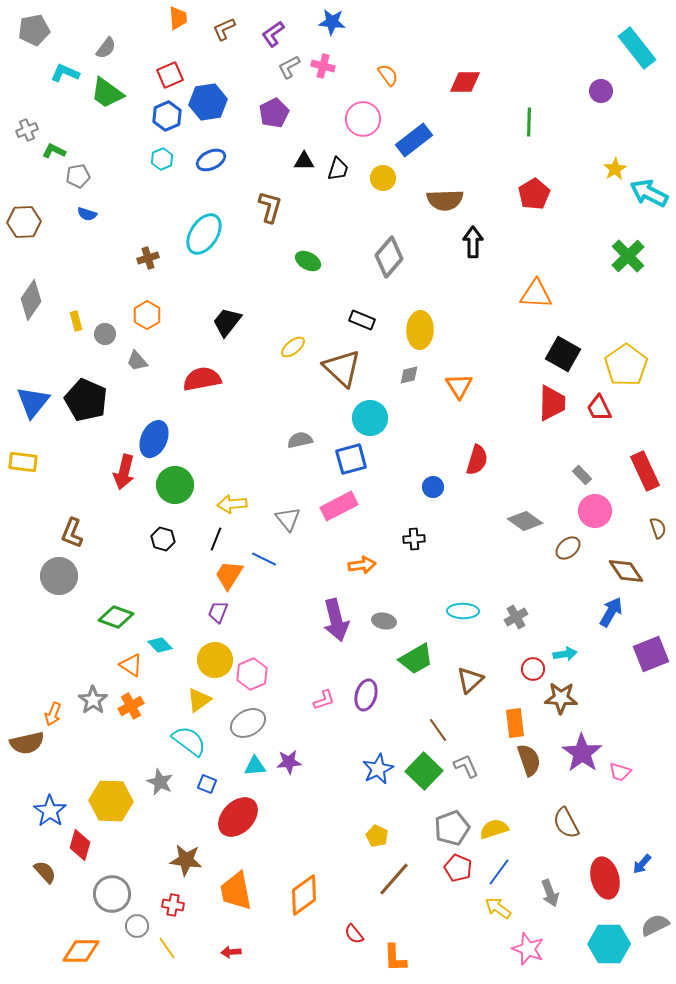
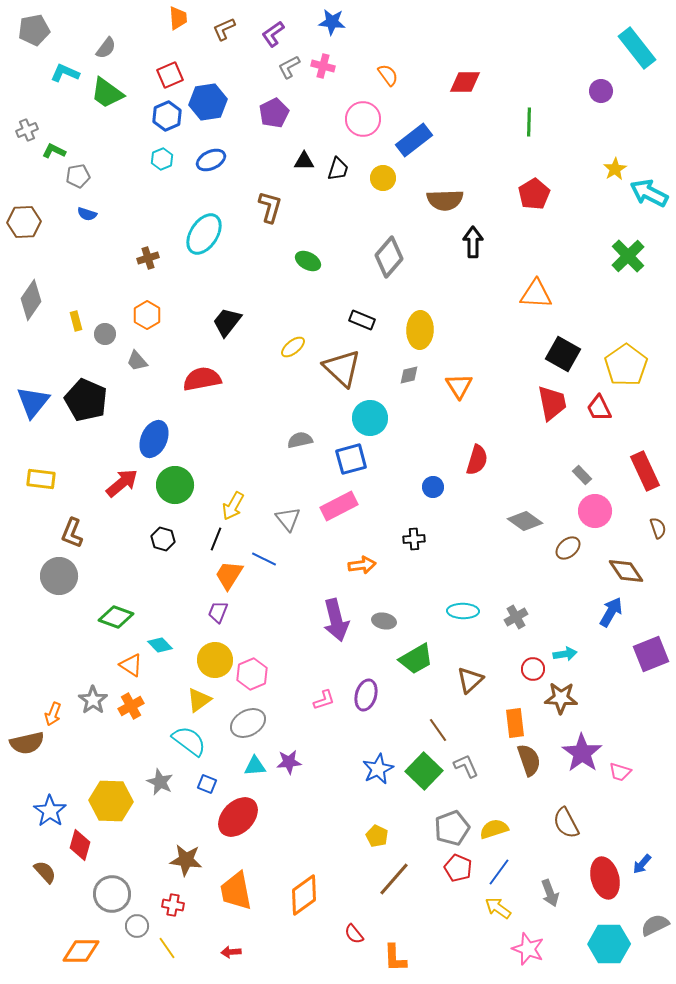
red trapezoid at (552, 403): rotated 12 degrees counterclockwise
yellow rectangle at (23, 462): moved 18 px right, 17 px down
red arrow at (124, 472): moved 2 px left, 11 px down; rotated 144 degrees counterclockwise
yellow arrow at (232, 504): moved 1 px right, 2 px down; rotated 56 degrees counterclockwise
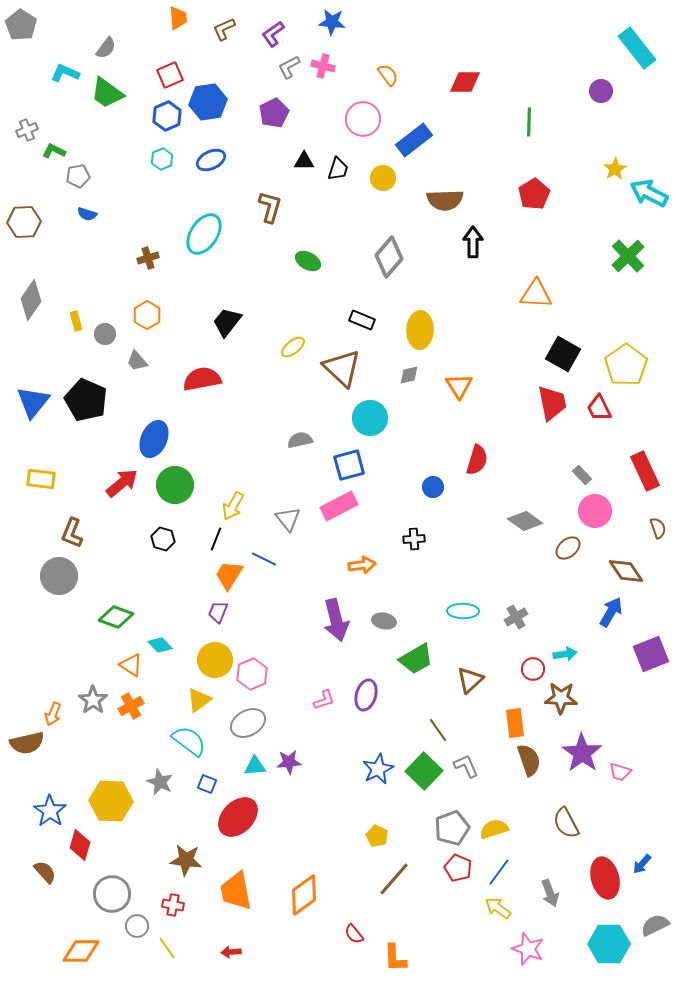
gray pentagon at (34, 30): moved 13 px left, 5 px up; rotated 28 degrees counterclockwise
blue square at (351, 459): moved 2 px left, 6 px down
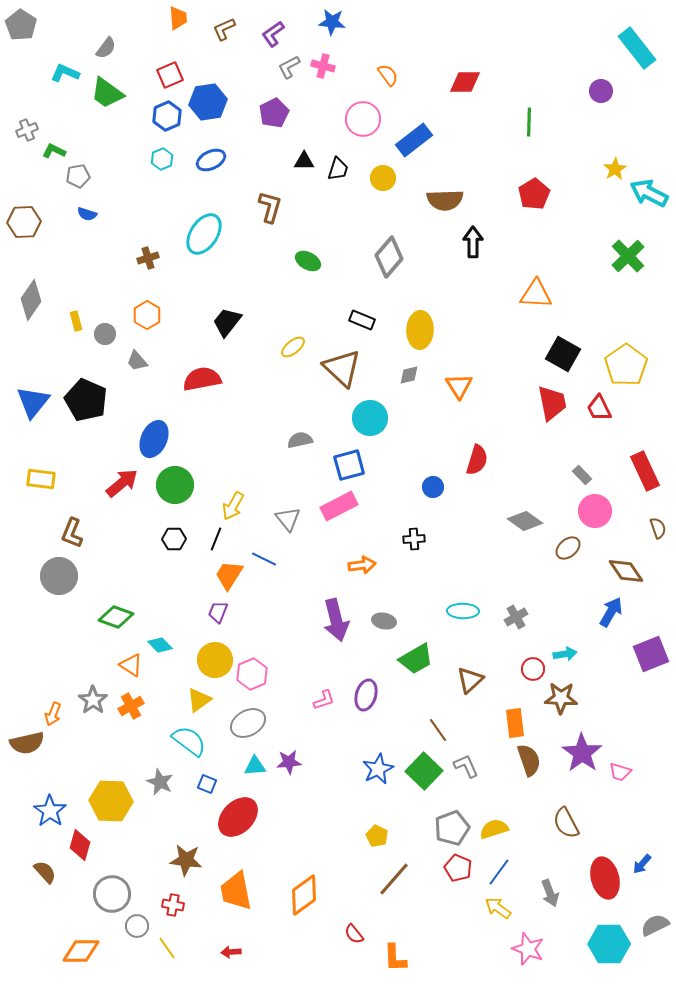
black hexagon at (163, 539): moved 11 px right; rotated 15 degrees counterclockwise
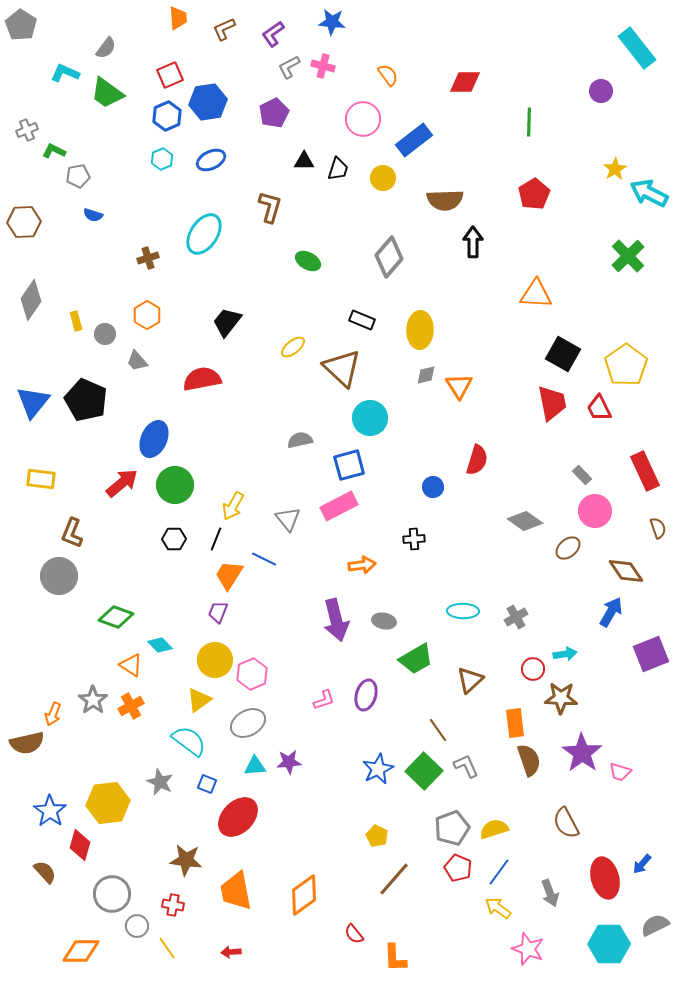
blue semicircle at (87, 214): moved 6 px right, 1 px down
gray diamond at (409, 375): moved 17 px right
yellow hexagon at (111, 801): moved 3 px left, 2 px down; rotated 9 degrees counterclockwise
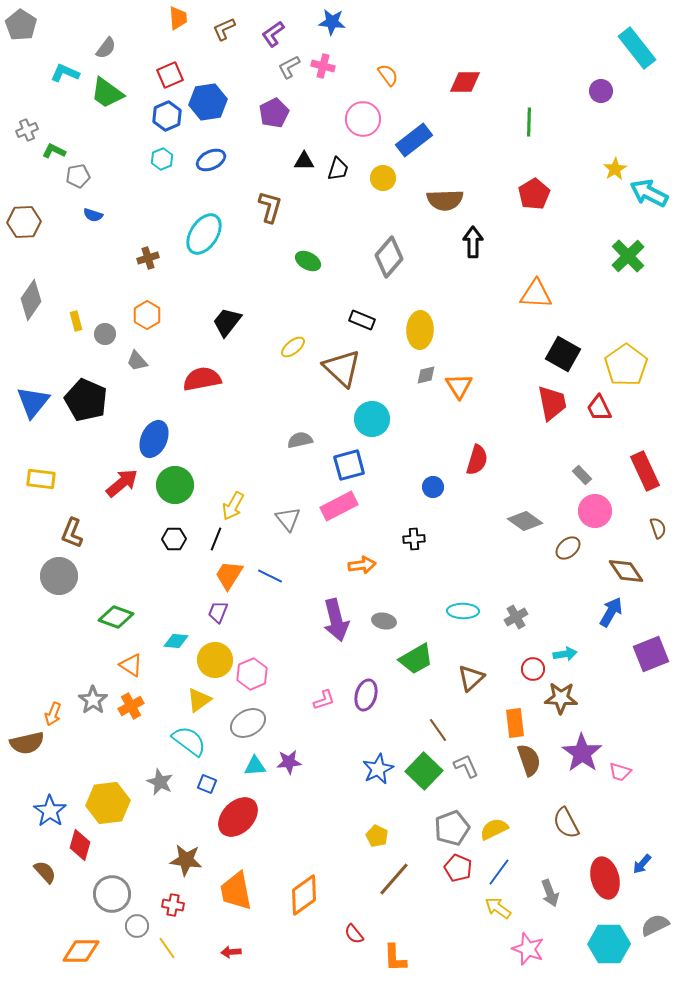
cyan circle at (370, 418): moved 2 px right, 1 px down
blue line at (264, 559): moved 6 px right, 17 px down
cyan diamond at (160, 645): moved 16 px right, 4 px up; rotated 40 degrees counterclockwise
brown triangle at (470, 680): moved 1 px right, 2 px up
yellow semicircle at (494, 829): rotated 8 degrees counterclockwise
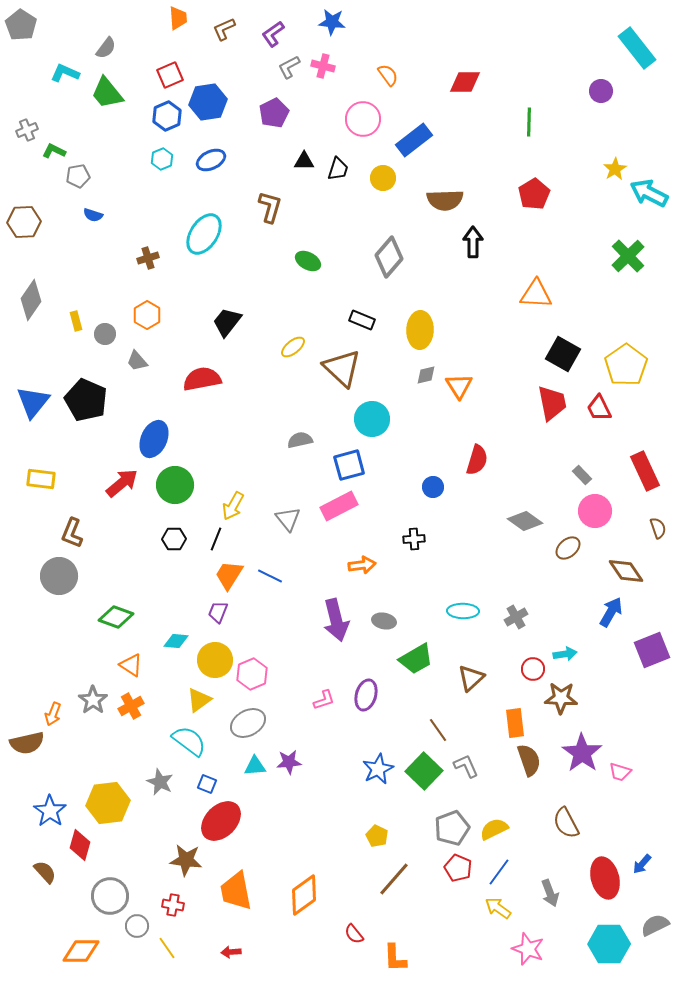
green trapezoid at (107, 93): rotated 15 degrees clockwise
purple square at (651, 654): moved 1 px right, 4 px up
red ellipse at (238, 817): moved 17 px left, 4 px down
gray circle at (112, 894): moved 2 px left, 2 px down
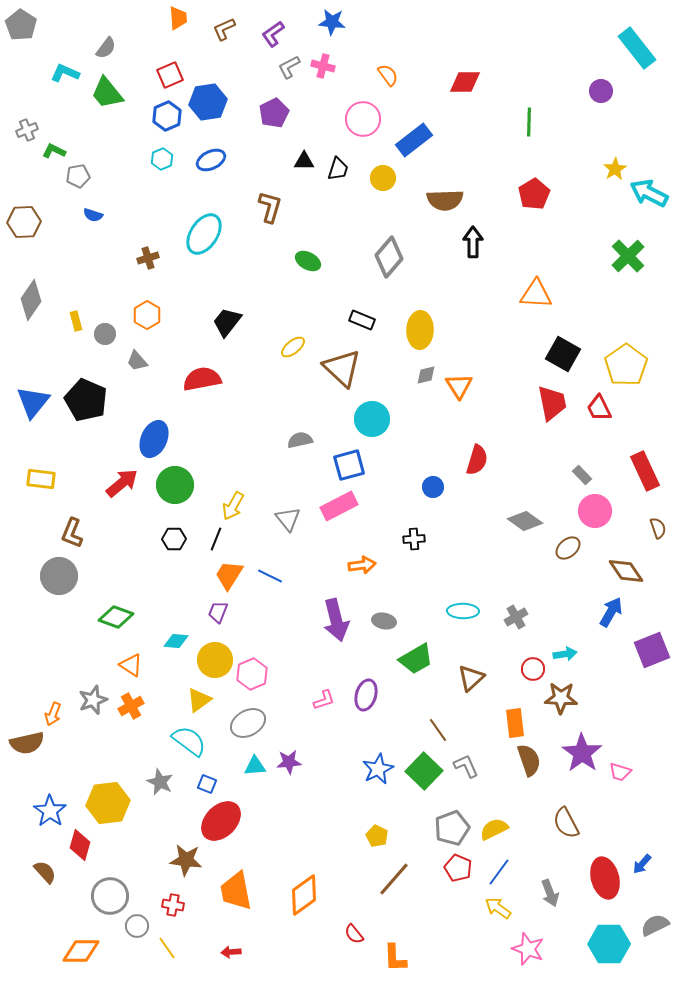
gray star at (93, 700): rotated 16 degrees clockwise
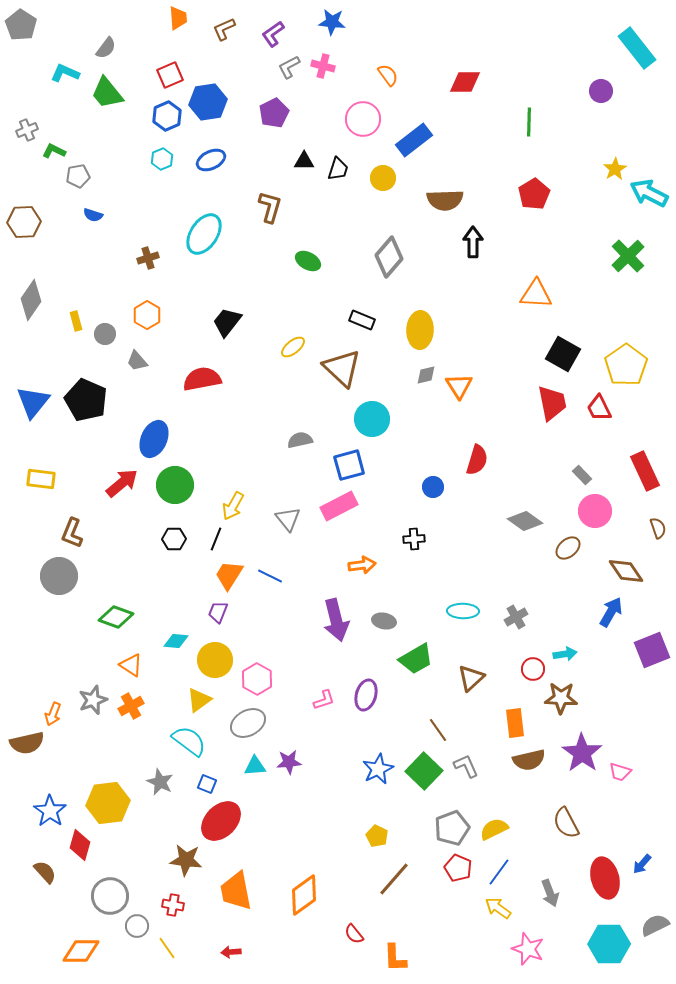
pink hexagon at (252, 674): moved 5 px right, 5 px down; rotated 8 degrees counterclockwise
brown semicircle at (529, 760): rotated 96 degrees clockwise
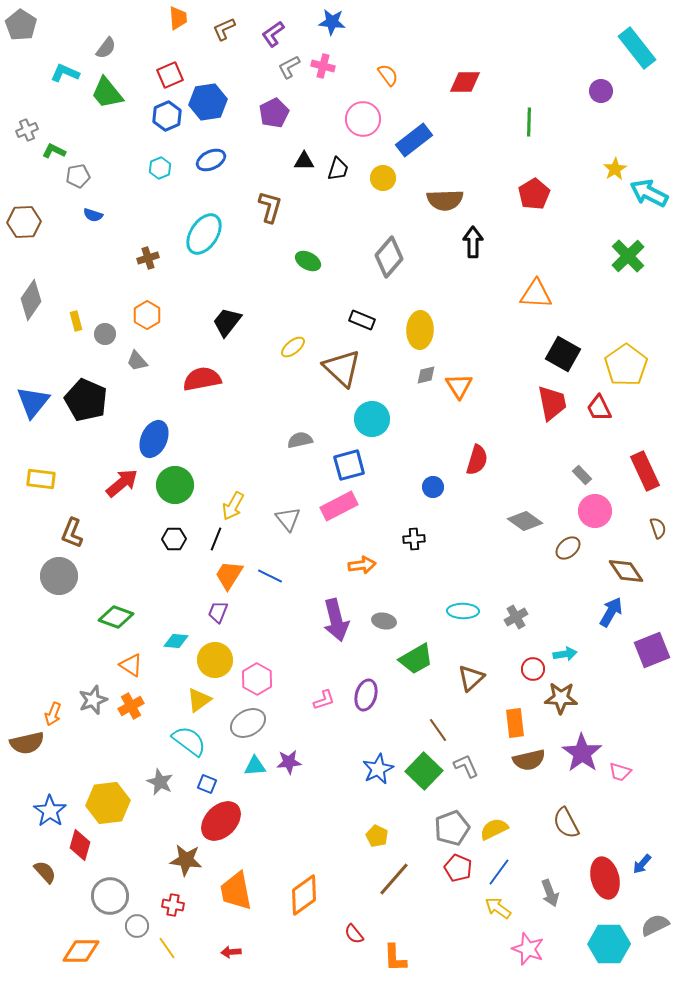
cyan hexagon at (162, 159): moved 2 px left, 9 px down
